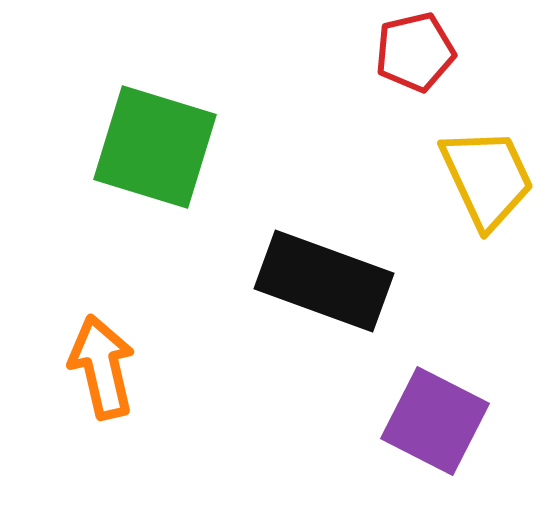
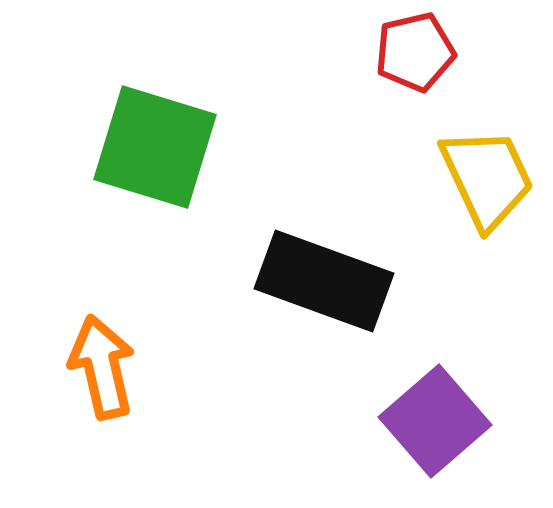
purple square: rotated 22 degrees clockwise
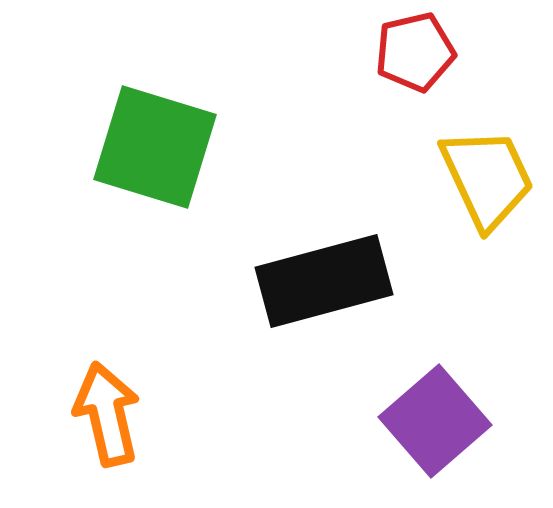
black rectangle: rotated 35 degrees counterclockwise
orange arrow: moved 5 px right, 47 px down
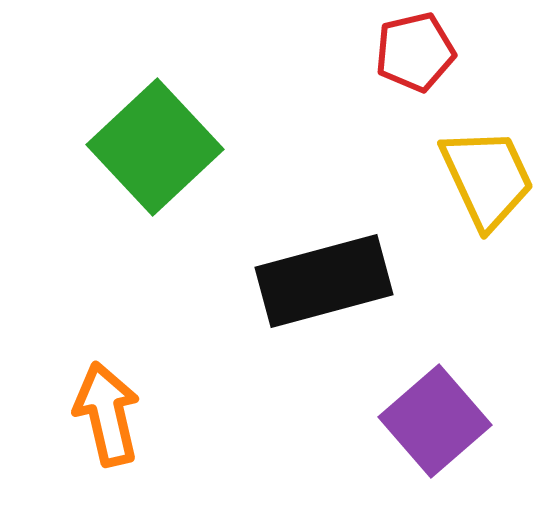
green square: rotated 30 degrees clockwise
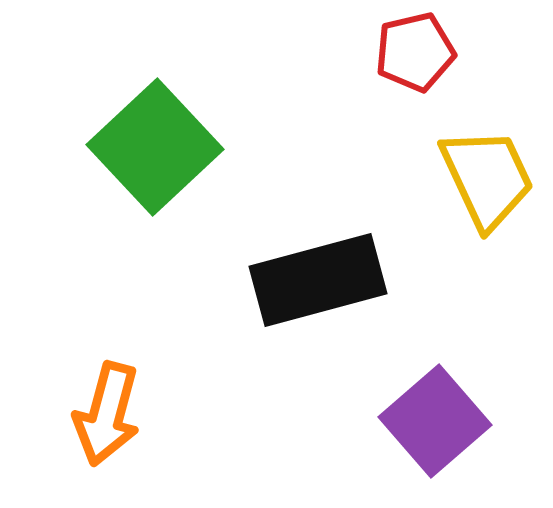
black rectangle: moved 6 px left, 1 px up
orange arrow: rotated 152 degrees counterclockwise
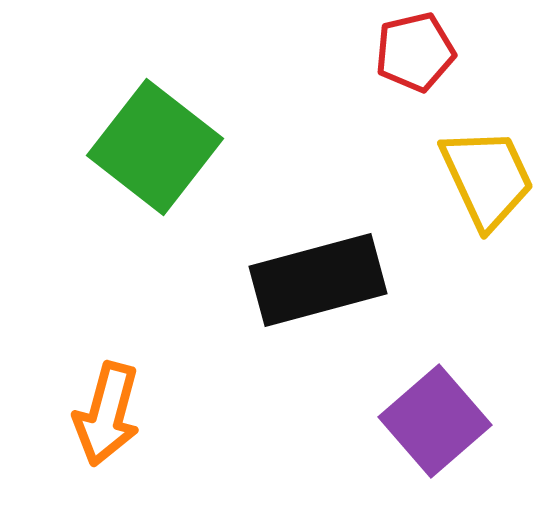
green square: rotated 9 degrees counterclockwise
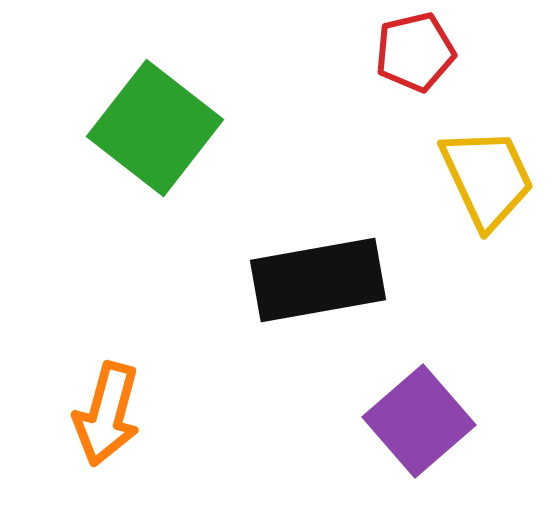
green square: moved 19 px up
black rectangle: rotated 5 degrees clockwise
purple square: moved 16 px left
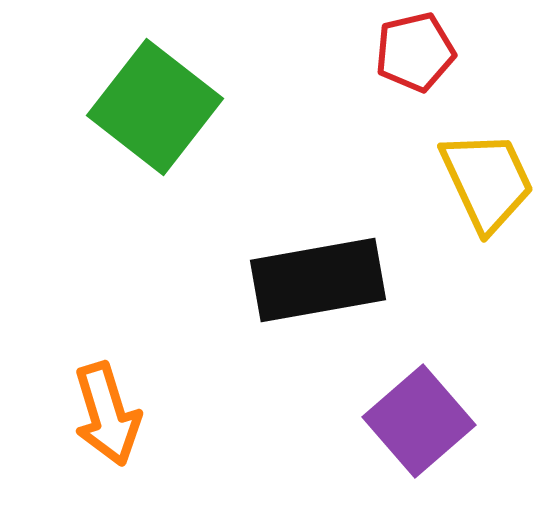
green square: moved 21 px up
yellow trapezoid: moved 3 px down
orange arrow: rotated 32 degrees counterclockwise
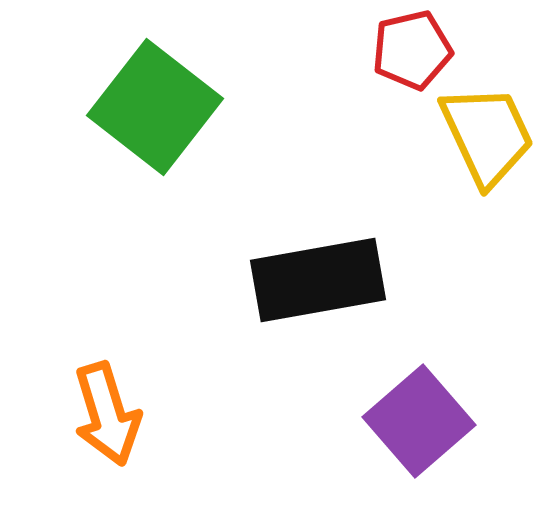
red pentagon: moved 3 px left, 2 px up
yellow trapezoid: moved 46 px up
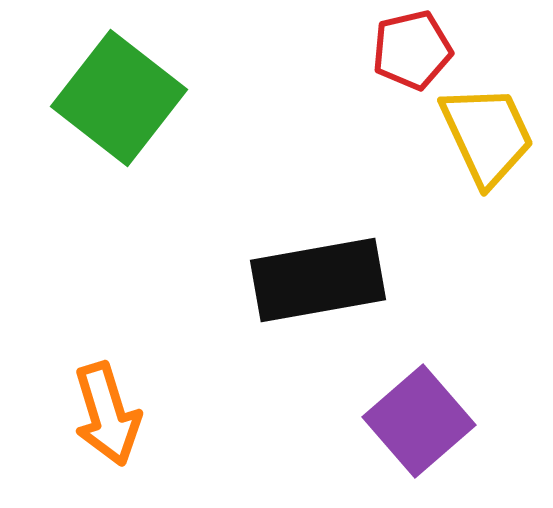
green square: moved 36 px left, 9 px up
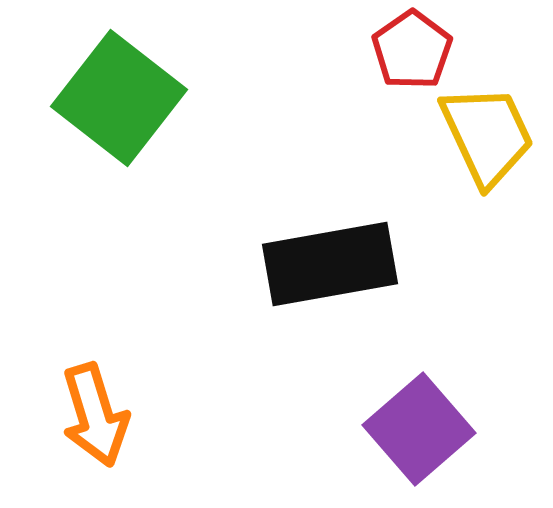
red pentagon: rotated 22 degrees counterclockwise
black rectangle: moved 12 px right, 16 px up
orange arrow: moved 12 px left, 1 px down
purple square: moved 8 px down
